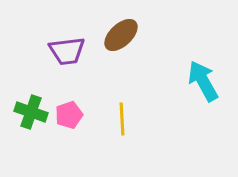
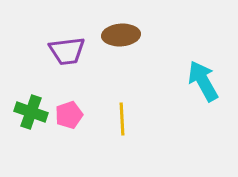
brown ellipse: rotated 39 degrees clockwise
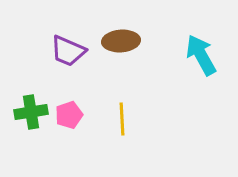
brown ellipse: moved 6 px down
purple trapezoid: moved 1 px right; rotated 30 degrees clockwise
cyan arrow: moved 2 px left, 26 px up
green cross: rotated 28 degrees counterclockwise
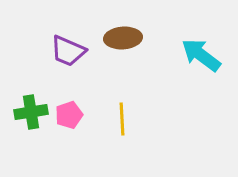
brown ellipse: moved 2 px right, 3 px up
cyan arrow: rotated 24 degrees counterclockwise
